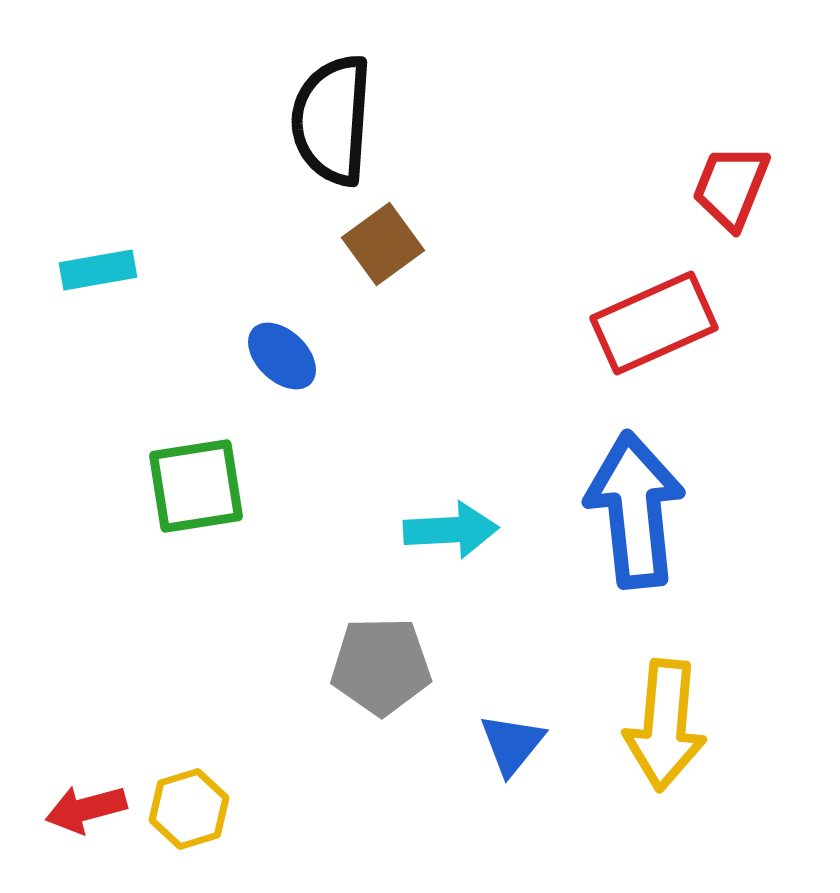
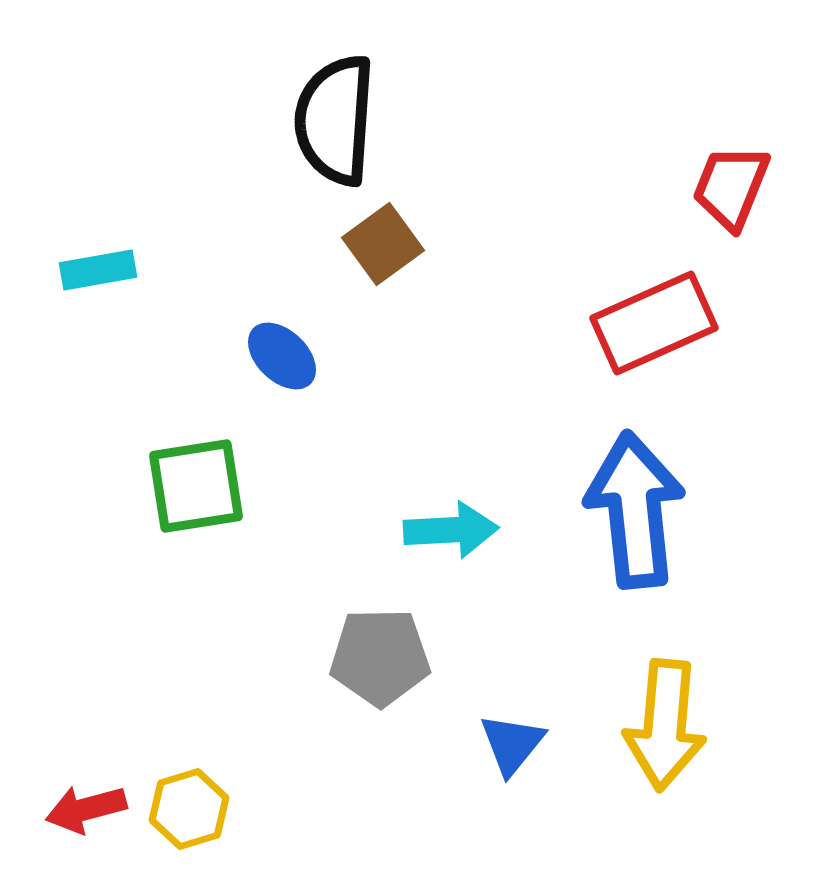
black semicircle: moved 3 px right
gray pentagon: moved 1 px left, 9 px up
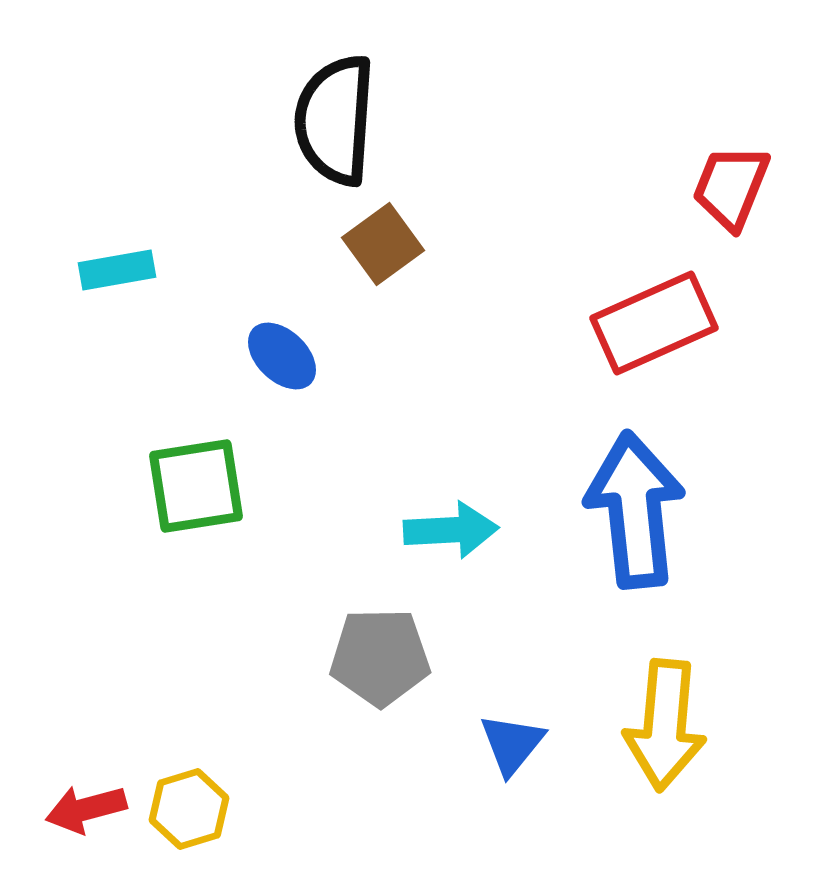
cyan rectangle: moved 19 px right
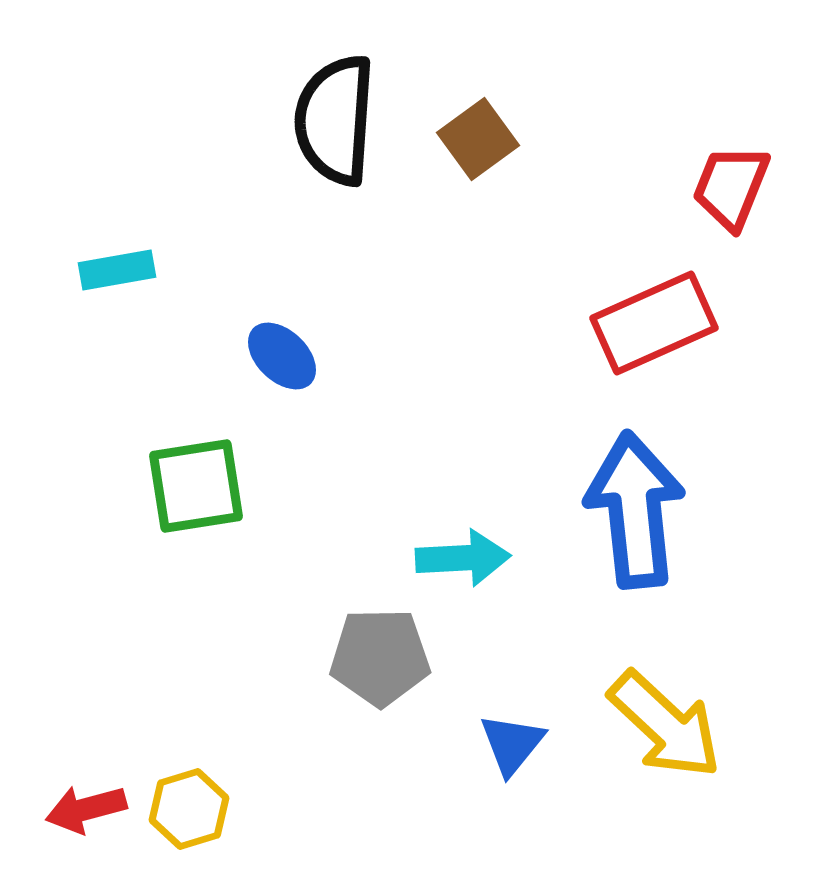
brown square: moved 95 px right, 105 px up
cyan arrow: moved 12 px right, 28 px down
yellow arrow: rotated 52 degrees counterclockwise
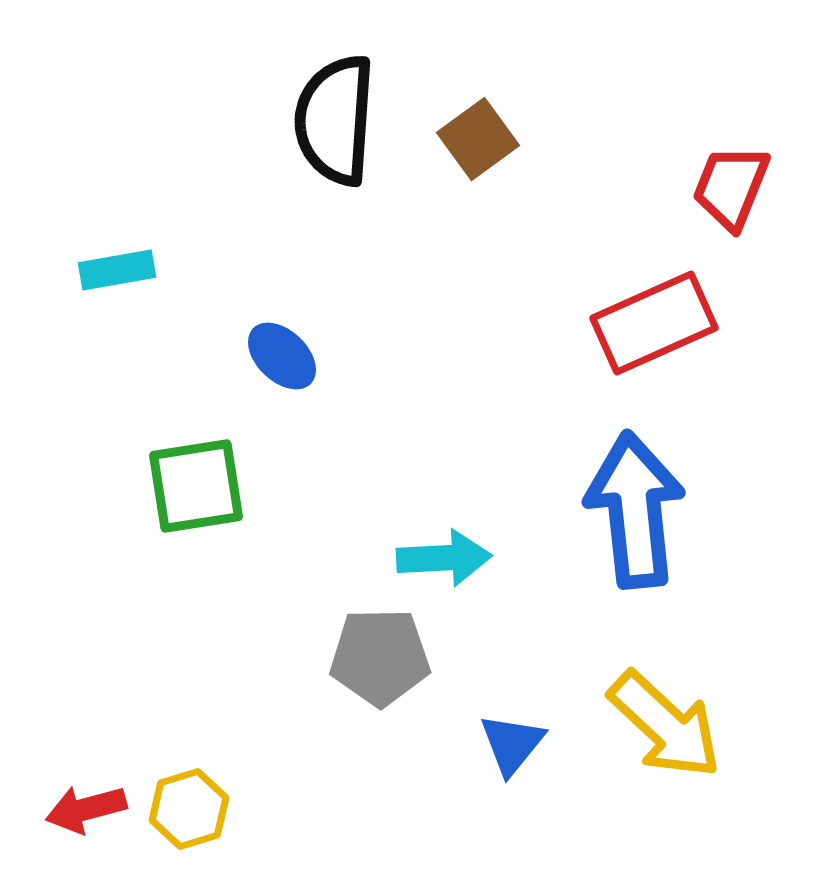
cyan arrow: moved 19 px left
